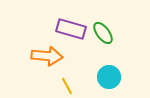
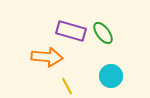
purple rectangle: moved 2 px down
orange arrow: moved 1 px down
cyan circle: moved 2 px right, 1 px up
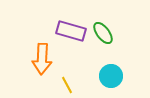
orange arrow: moved 5 px left, 2 px down; rotated 88 degrees clockwise
yellow line: moved 1 px up
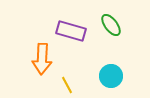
green ellipse: moved 8 px right, 8 px up
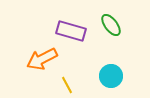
orange arrow: rotated 60 degrees clockwise
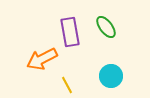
green ellipse: moved 5 px left, 2 px down
purple rectangle: moved 1 px left, 1 px down; rotated 64 degrees clockwise
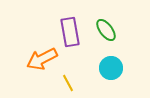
green ellipse: moved 3 px down
cyan circle: moved 8 px up
yellow line: moved 1 px right, 2 px up
